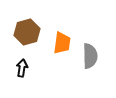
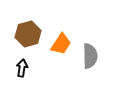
brown hexagon: moved 1 px right, 2 px down
orange trapezoid: moved 1 px left, 1 px down; rotated 25 degrees clockwise
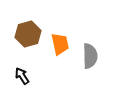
orange trapezoid: moved 1 px left; rotated 45 degrees counterclockwise
black arrow: moved 8 px down; rotated 42 degrees counterclockwise
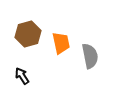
orange trapezoid: moved 1 px right, 1 px up
gray semicircle: rotated 10 degrees counterclockwise
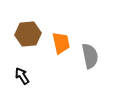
brown hexagon: rotated 10 degrees clockwise
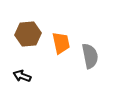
black arrow: rotated 36 degrees counterclockwise
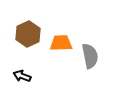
brown hexagon: rotated 20 degrees counterclockwise
orange trapezoid: rotated 80 degrees counterclockwise
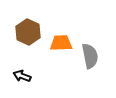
brown hexagon: moved 2 px up; rotated 10 degrees counterclockwise
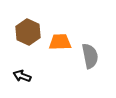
orange trapezoid: moved 1 px left, 1 px up
